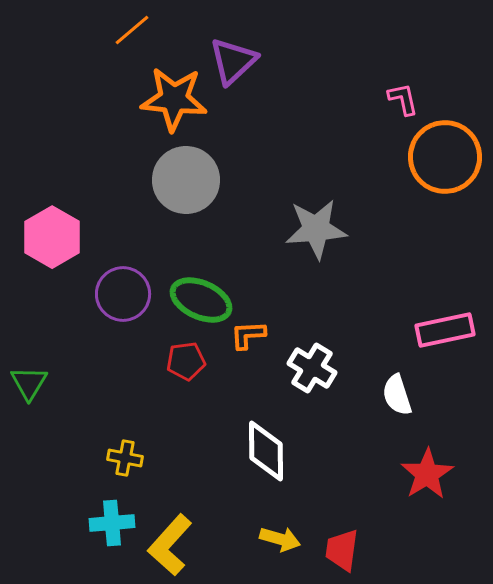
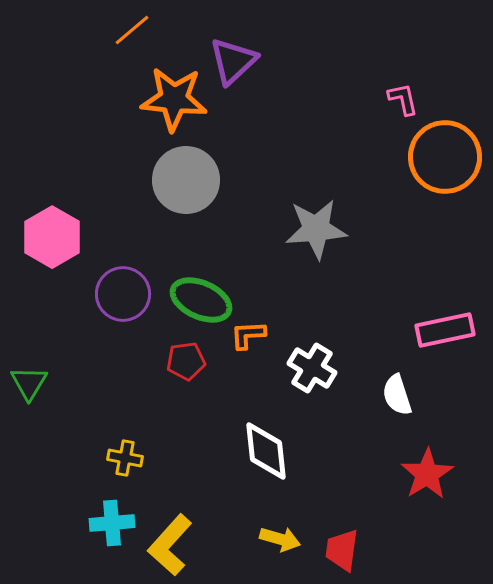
white diamond: rotated 6 degrees counterclockwise
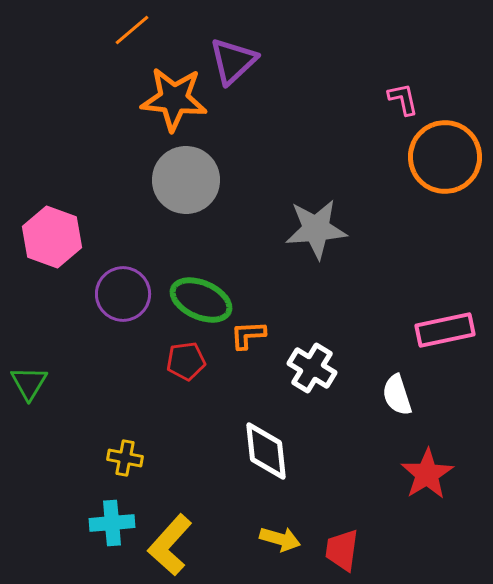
pink hexagon: rotated 10 degrees counterclockwise
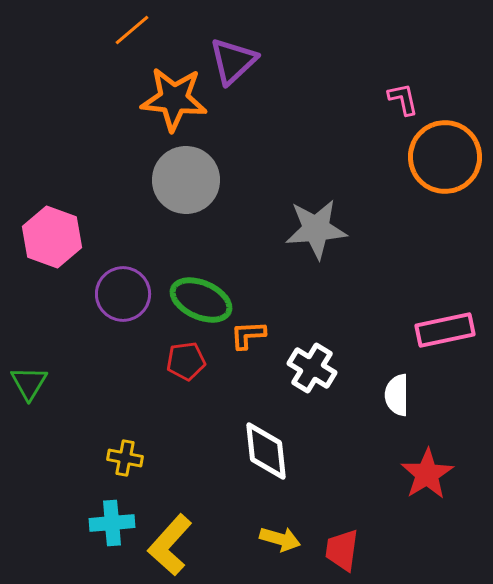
white semicircle: rotated 18 degrees clockwise
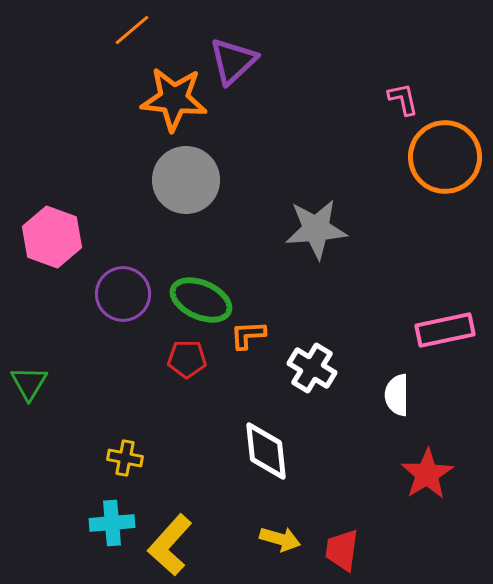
red pentagon: moved 1 px right, 2 px up; rotated 9 degrees clockwise
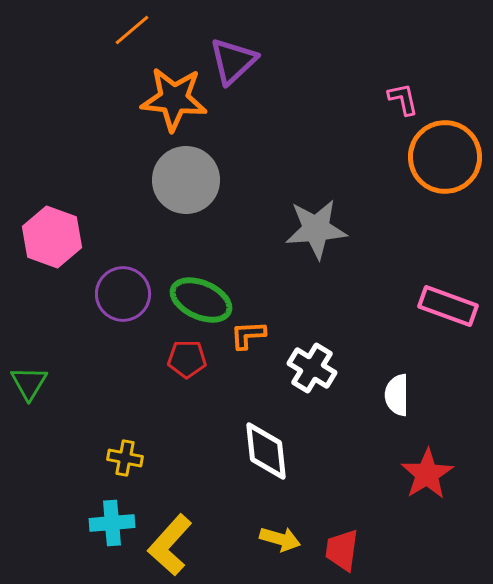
pink rectangle: moved 3 px right, 24 px up; rotated 32 degrees clockwise
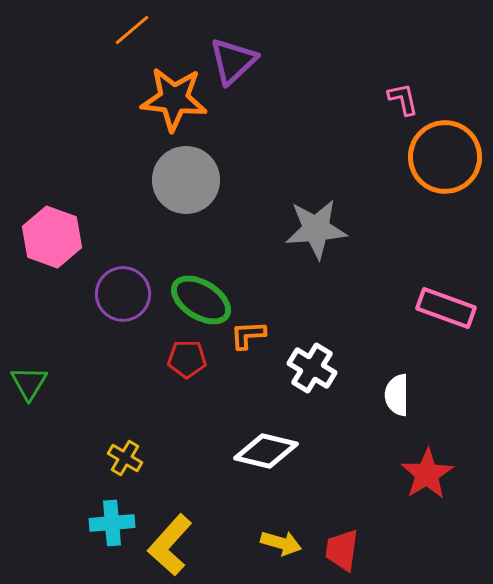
green ellipse: rotated 8 degrees clockwise
pink rectangle: moved 2 px left, 2 px down
white diamond: rotated 70 degrees counterclockwise
yellow cross: rotated 20 degrees clockwise
yellow arrow: moved 1 px right, 4 px down
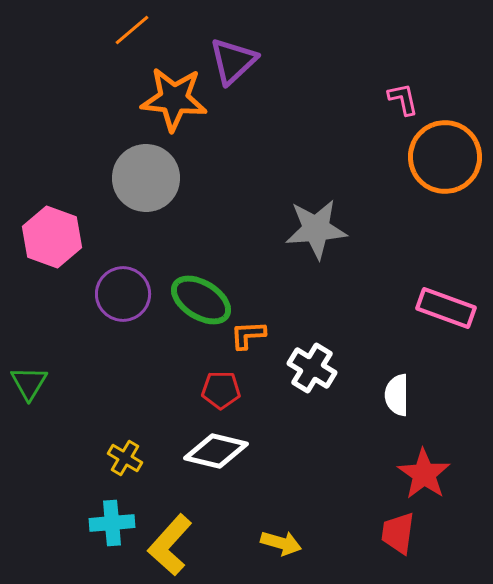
gray circle: moved 40 px left, 2 px up
red pentagon: moved 34 px right, 31 px down
white diamond: moved 50 px left
red star: moved 3 px left; rotated 6 degrees counterclockwise
red trapezoid: moved 56 px right, 17 px up
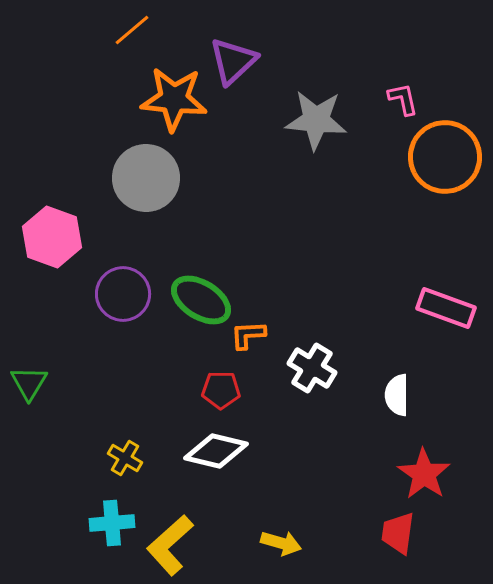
gray star: moved 109 px up; rotated 10 degrees clockwise
yellow L-shape: rotated 6 degrees clockwise
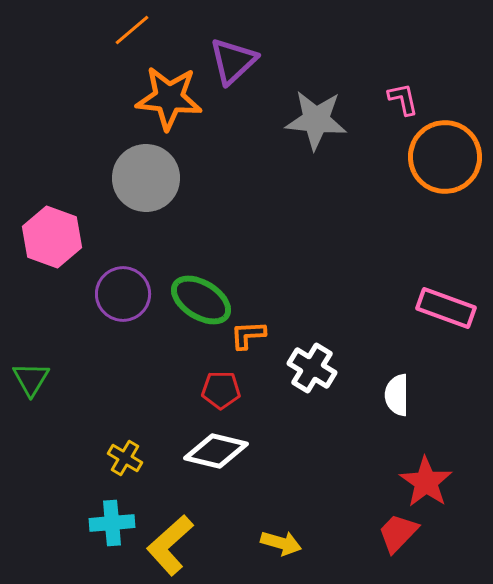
orange star: moved 5 px left, 1 px up
green triangle: moved 2 px right, 4 px up
red star: moved 2 px right, 8 px down
red trapezoid: rotated 36 degrees clockwise
